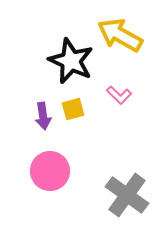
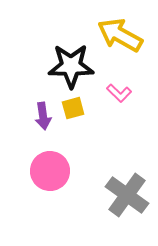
black star: moved 5 px down; rotated 24 degrees counterclockwise
pink L-shape: moved 2 px up
yellow square: moved 1 px up
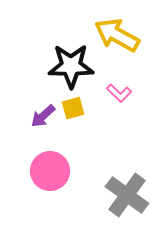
yellow arrow: moved 3 px left
purple arrow: rotated 56 degrees clockwise
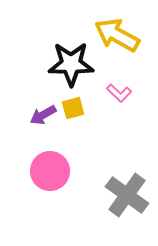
black star: moved 2 px up
purple arrow: moved 1 px up; rotated 12 degrees clockwise
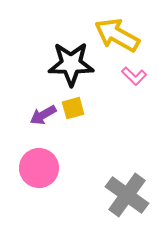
pink L-shape: moved 15 px right, 17 px up
pink circle: moved 11 px left, 3 px up
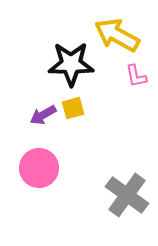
pink L-shape: moved 2 px right; rotated 35 degrees clockwise
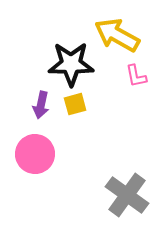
yellow square: moved 2 px right, 4 px up
purple arrow: moved 2 px left, 10 px up; rotated 48 degrees counterclockwise
pink circle: moved 4 px left, 14 px up
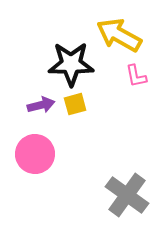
yellow arrow: moved 2 px right
purple arrow: rotated 116 degrees counterclockwise
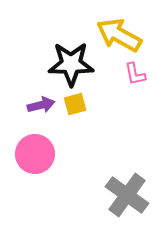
pink L-shape: moved 1 px left, 2 px up
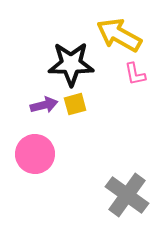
purple arrow: moved 3 px right
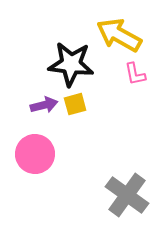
black star: rotated 6 degrees clockwise
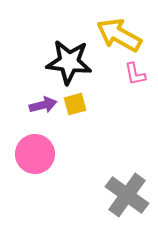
black star: moved 2 px left, 2 px up
purple arrow: moved 1 px left
